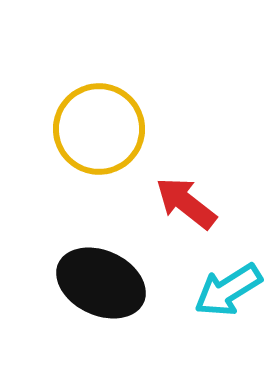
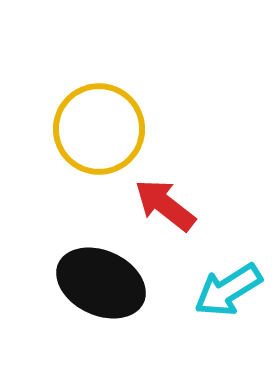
red arrow: moved 21 px left, 2 px down
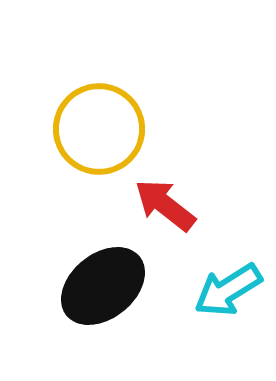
black ellipse: moved 2 px right, 3 px down; rotated 64 degrees counterclockwise
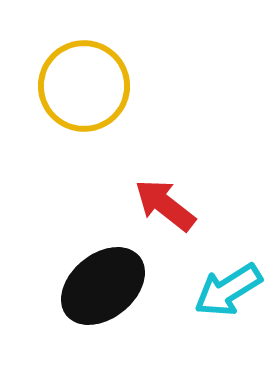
yellow circle: moved 15 px left, 43 px up
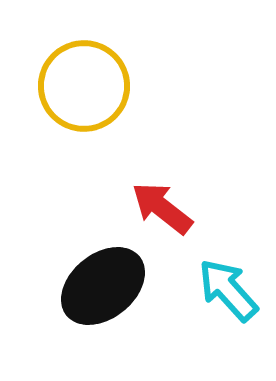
red arrow: moved 3 px left, 3 px down
cyan arrow: rotated 80 degrees clockwise
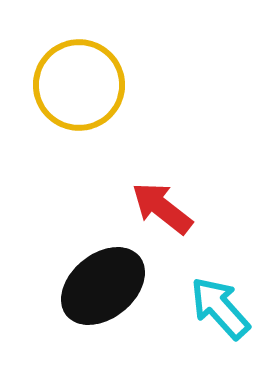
yellow circle: moved 5 px left, 1 px up
cyan arrow: moved 8 px left, 18 px down
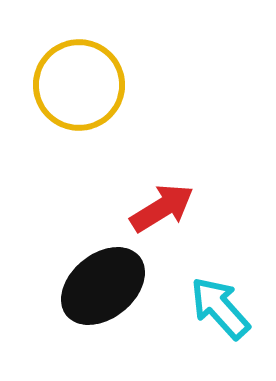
red arrow: rotated 110 degrees clockwise
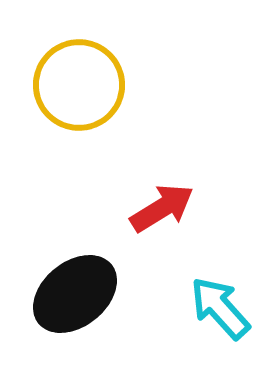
black ellipse: moved 28 px left, 8 px down
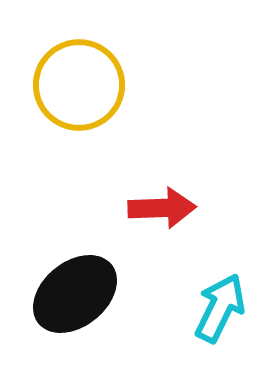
red arrow: rotated 30 degrees clockwise
cyan arrow: rotated 68 degrees clockwise
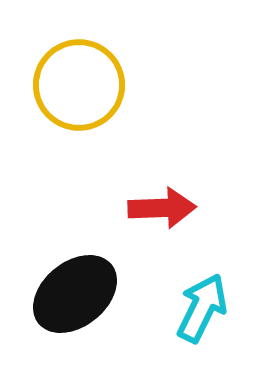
cyan arrow: moved 18 px left
